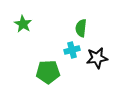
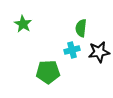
black star: moved 2 px right, 6 px up
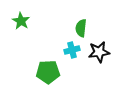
green star: moved 2 px left, 3 px up
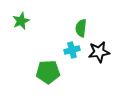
green star: rotated 18 degrees clockwise
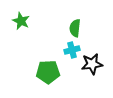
green star: rotated 24 degrees counterclockwise
green semicircle: moved 6 px left
black star: moved 7 px left, 12 px down
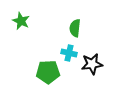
cyan cross: moved 3 px left, 3 px down; rotated 28 degrees clockwise
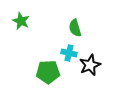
green semicircle: rotated 24 degrees counterclockwise
black star: moved 2 px left, 1 px down; rotated 15 degrees counterclockwise
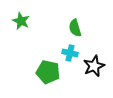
cyan cross: moved 1 px right
black star: moved 4 px right, 1 px down
green pentagon: rotated 15 degrees clockwise
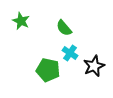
green semicircle: moved 11 px left; rotated 24 degrees counterclockwise
cyan cross: rotated 21 degrees clockwise
green pentagon: moved 2 px up
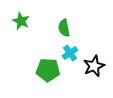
green semicircle: rotated 30 degrees clockwise
cyan cross: rotated 21 degrees clockwise
green pentagon: rotated 10 degrees counterclockwise
